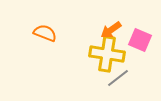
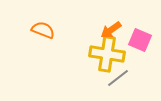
orange semicircle: moved 2 px left, 3 px up
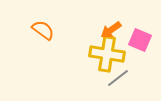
orange semicircle: rotated 15 degrees clockwise
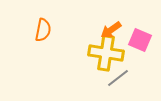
orange semicircle: rotated 65 degrees clockwise
yellow cross: moved 1 px left, 1 px up
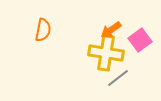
pink square: rotated 30 degrees clockwise
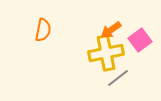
yellow cross: rotated 20 degrees counterclockwise
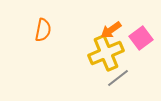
pink square: moved 1 px right, 2 px up
yellow cross: rotated 12 degrees counterclockwise
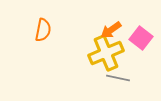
pink square: rotated 15 degrees counterclockwise
gray line: rotated 50 degrees clockwise
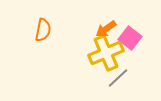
orange arrow: moved 5 px left, 1 px up
pink square: moved 11 px left
gray line: rotated 55 degrees counterclockwise
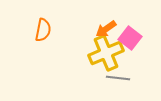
gray line: rotated 50 degrees clockwise
